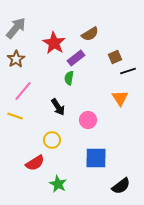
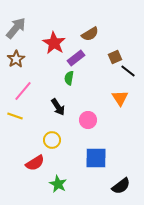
black line: rotated 56 degrees clockwise
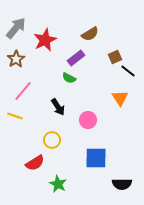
red star: moved 9 px left, 3 px up; rotated 15 degrees clockwise
green semicircle: rotated 72 degrees counterclockwise
black semicircle: moved 1 px right, 2 px up; rotated 36 degrees clockwise
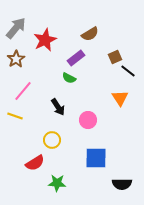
green star: moved 1 px left, 1 px up; rotated 24 degrees counterclockwise
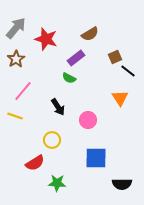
red star: moved 1 px right, 1 px up; rotated 30 degrees counterclockwise
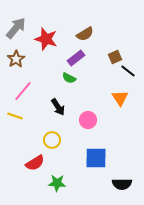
brown semicircle: moved 5 px left
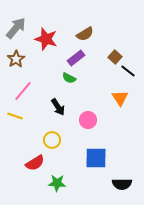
brown square: rotated 24 degrees counterclockwise
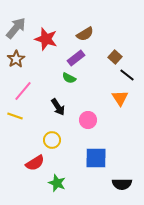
black line: moved 1 px left, 4 px down
green star: rotated 18 degrees clockwise
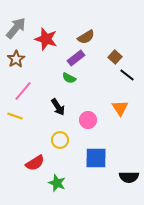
brown semicircle: moved 1 px right, 3 px down
orange triangle: moved 10 px down
yellow circle: moved 8 px right
black semicircle: moved 7 px right, 7 px up
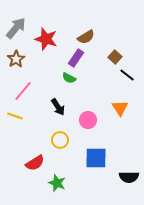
purple rectangle: rotated 18 degrees counterclockwise
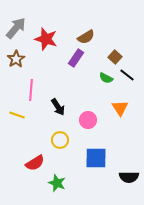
green semicircle: moved 37 px right
pink line: moved 8 px right, 1 px up; rotated 35 degrees counterclockwise
yellow line: moved 2 px right, 1 px up
